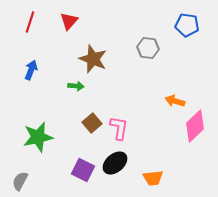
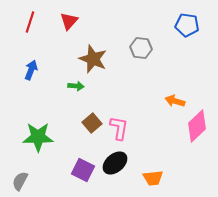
gray hexagon: moved 7 px left
pink diamond: moved 2 px right
green star: rotated 12 degrees clockwise
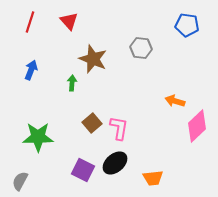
red triangle: rotated 24 degrees counterclockwise
green arrow: moved 4 px left, 3 px up; rotated 91 degrees counterclockwise
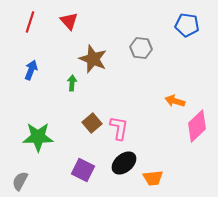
black ellipse: moved 9 px right
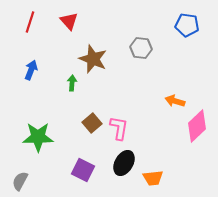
black ellipse: rotated 20 degrees counterclockwise
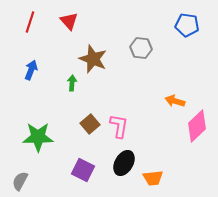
brown square: moved 2 px left, 1 px down
pink L-shape: moved 2 px up
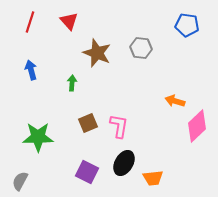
brown star: moved 4 px right, 6 px up
blue arrow: rotated 36 degrees counterclockwise
brown square: moved 2 px left, 1 px up; rotated 18 degrees clockwise
purple square: moved 4 px right, 2 px down
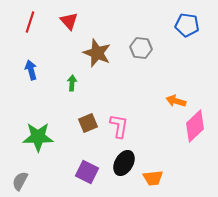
orange arrow: moved 1 px right
pink diamond: moved 2 px left
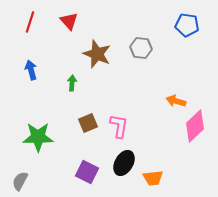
brown star: moved 1 px down
